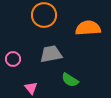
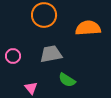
pink circle: moved 3 px up
green semicircle: moved 3 px left
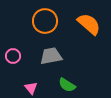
orange circle: moved 1 px right, 6 px down
orange semicircle: moved 1 px right, 4 px up; rotated 45 degrees clockwise
gray trapezoid: moved 2 px down
green semicircle: moved 5 px down
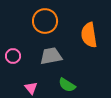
orange semicircle: moved 11 px down; rotated 140 degrees counterclockwise
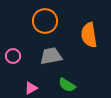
pink triangle: rotated 40 degrees clockwise
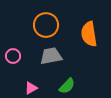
orange circle: moved 1 px right, 4 px down
orange semicircle: moved 1 px up
green semicircle: moved 1 px down; rotated 78 degrees counterclockwise
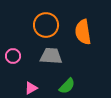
orange semicircle: moved 6 px left, 2 px up
gray trapezoid: rotated 15 degrees clockwise
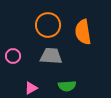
orange circle: moved 2 px right
green semicircle: rotated 42 degrees clockwise
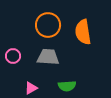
gray trapezoid: moved 3 px left, 1 px down
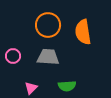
pink triangle: rotated 16 degrees counterclockwise
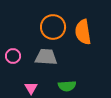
orange circle: moved 5 px right, 2 px down
gray trapezoid: moved 2 px left
pink triangle: rotated 16 degrees counterclockwise
